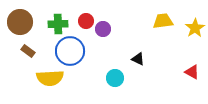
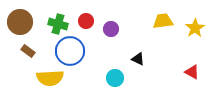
green cross: rotated 18 degrees clockwise
purple circle: moved 8 px right
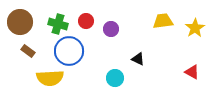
blue circle: moved 1 px left
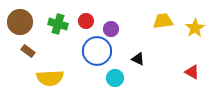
blue circle: moved 28 px right
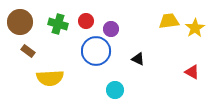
yellow trapezoid: moved 6 px right
blue circle: moved 1 px left
cyan circle: moved 12 px down
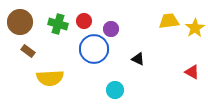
red circle: moved 2 px left
blue circle: moved 2 px left, 2 px up
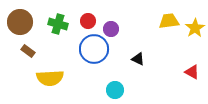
red circle: moved 4 px right
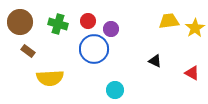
black triangle: moved 17 px right, 2 px down
red triangle: moved 1 px down
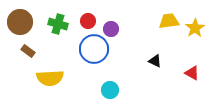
cyan circle: moved 5 px left
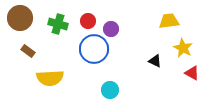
brown circle: moved 4 px up
yellow star: moved 12 px left, 20 px down; rotated 12 degrees counterclockwise
